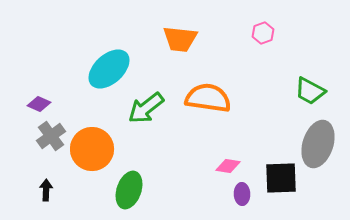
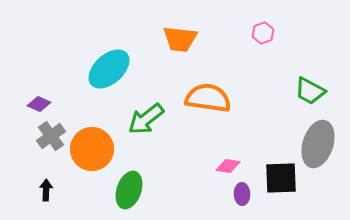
green arrow: moved 11 px down
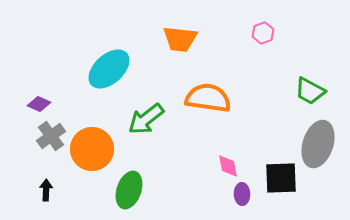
pink diamond: rotated 70 degrees clockwise
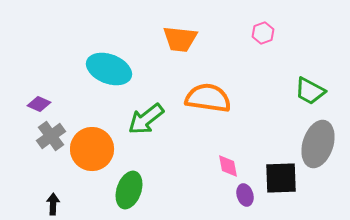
cyan ellipse: rotated 63 degrees clockwise
black arrow: moved 7 px right, 14 px down
purple ellipse: moved 3 px right, 1 px down; rotated 15 degrees counterclockwise
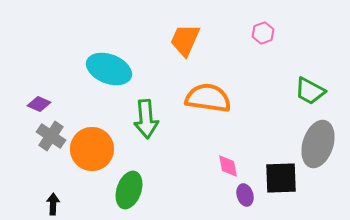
orange trapezoid: moved 5 px right, 1 px down; rotated 108 degrees clockwise
green arrow: rotated 57 degrees counterclockwise
gray cross: rotated 20 degrees counterclockwise
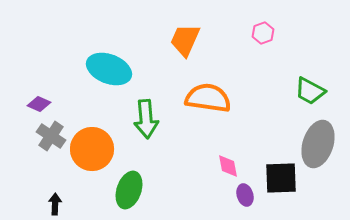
black arrow: moved 2 px right
